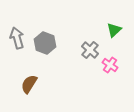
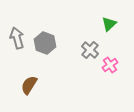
green triangle: moved 5 px left, 6 px up
pink cross: rotated 21 degrees clockwise
brown semicircle: moved 1 px down
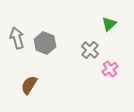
pink cross: moved 4 px down
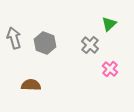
gray arrow: moved 3 px left
gray cross: moved 5 px up
pink cross: rotated 14 degrees counterclockwise
brown semicircle: moved 2 px right; rotated 60 degrees clockwise
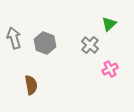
pink cross: rotated 21 degrees clockwise
brown semicircle: rotated 78 degrees clockwise
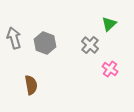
pink cross: rotated 28 degrees counterclockwise
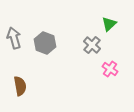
gray cross: moved 2 px right
brown semicircle: moved 11 px left, 1 px down
